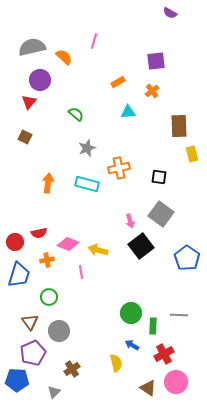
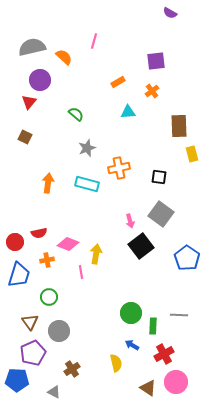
yellow arrow at (98, 250): moved 2 px left, 4 px down; rotated 84 degrees clockwise
gray triangle at (54, 392): rotated 48 degrees counterclockwise
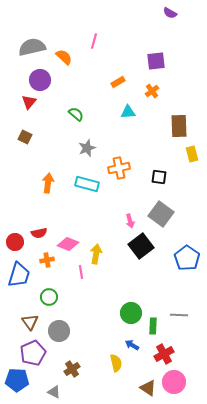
pink circle at (176, 382): moved 2 px left
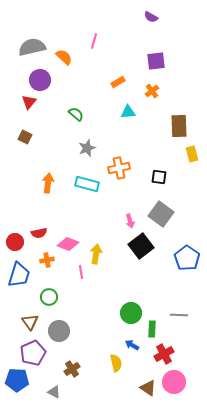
purple semicircle at (170, 13): moved 19 px left, 4 px down
green rectangle at (153, 326): moved 1 px left, 3 px down
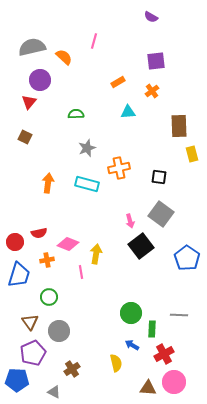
green semicircle at (76, 114): rotated 42 degrees counterclockwise
brown triangle at (148, 388): rotated 30 degrees counterclockwise
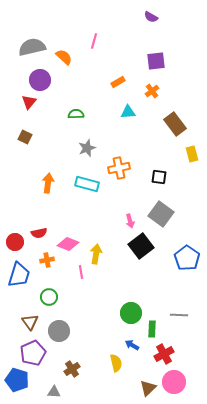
brown rectangle at (179, 126): moved 4 px left, 2 px up; rotated 35 degrees counterclockwise
blue pentagon at (17, 380): rotated 15 degrees clockwise
brown triangle at (148, 388): rotated 48 degrees counterclockwise
gray triangle at (54, 392): rotated 24 degrees counterclockwise
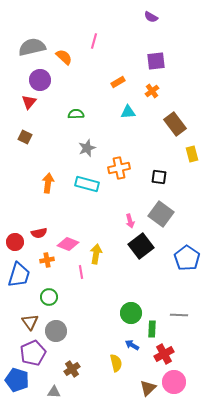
gray circle at (59, 331): moved 3 px left
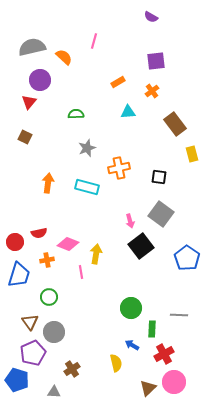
cyan rectangle at (87, 184): moved 3 px down
green circle at (131, 313): moved 5 px up
gray circle at (56, 331): moved 2 px left, 1 px down
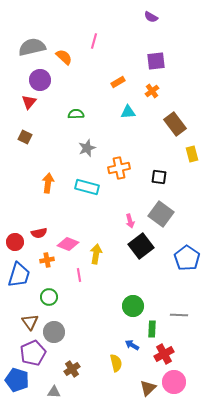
pink line at (81, 272): moved 2 px left, 3 px down
green circle at (131, 308): moved 2 px right, 2 px up
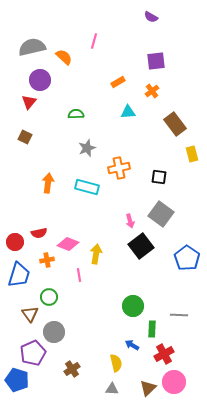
brown triangle at (30, 322): moved 8 px up
gray triangle at (54, 392): moved 58 px right, 3 px up
